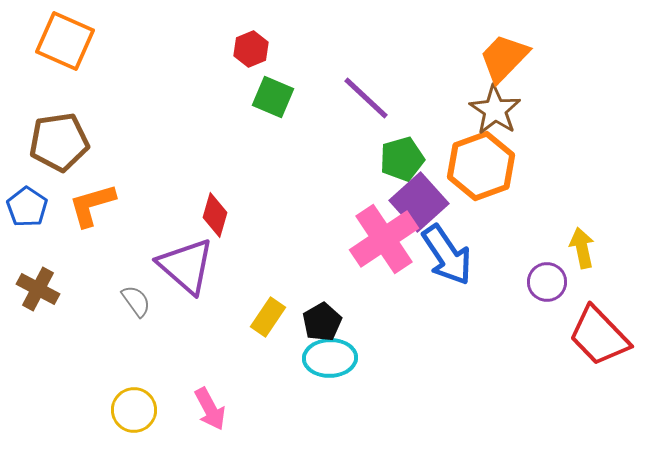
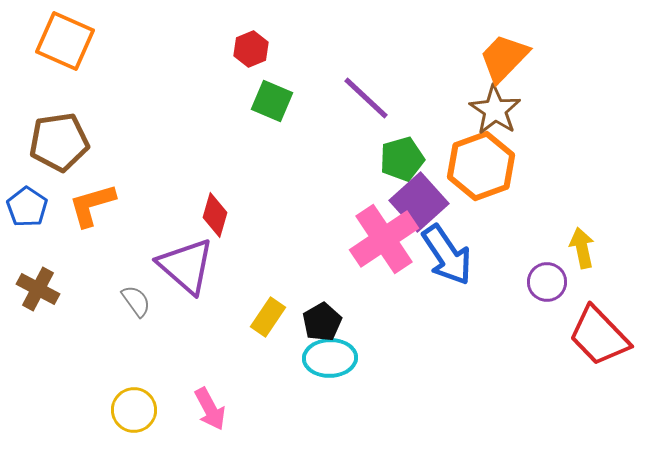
green square: moved 1 px left, 4 px down
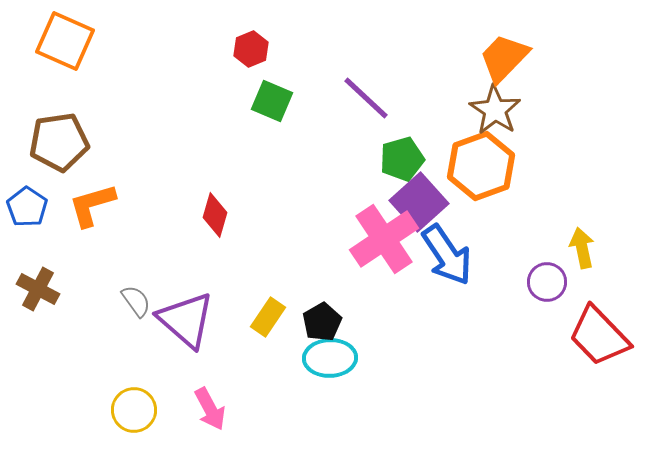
purple triangle: moved 54 px down
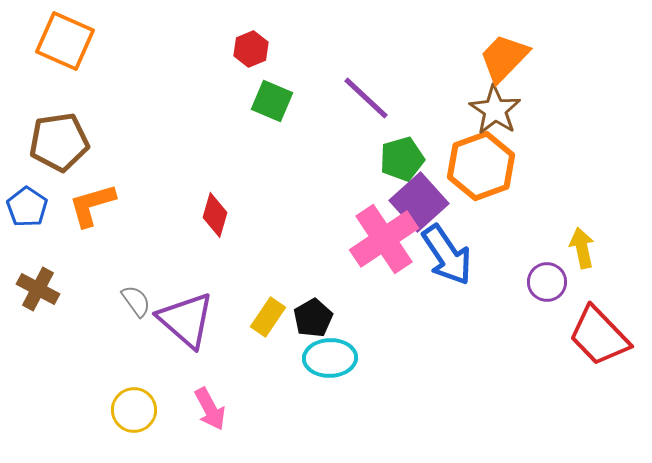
black pentagon: moved 9 px left, 4 px up
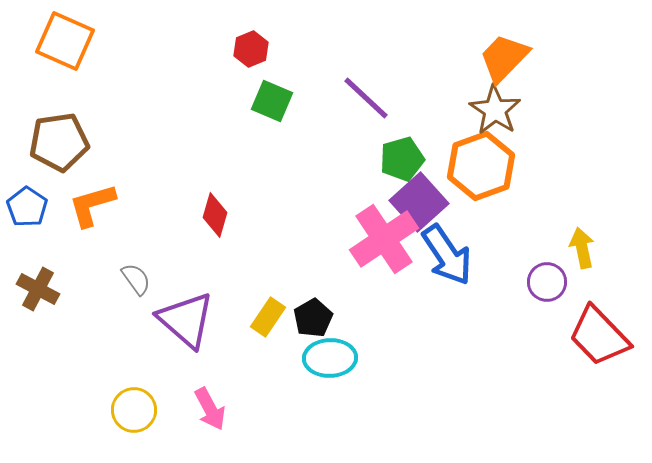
gray semicircle: moved 22 px up
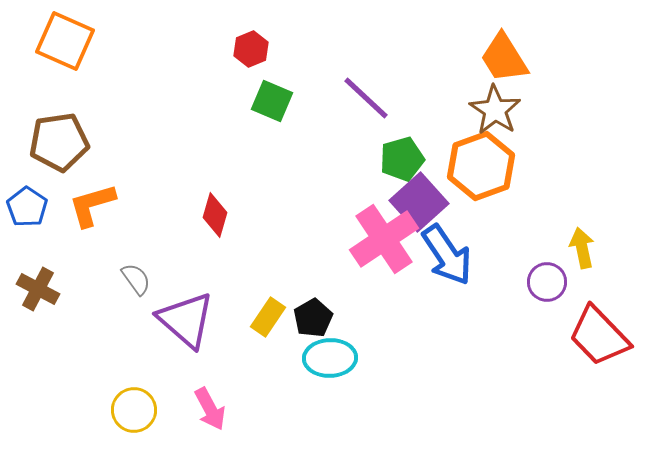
orange trapezoid: rotated 76 degrees counterclockwise
